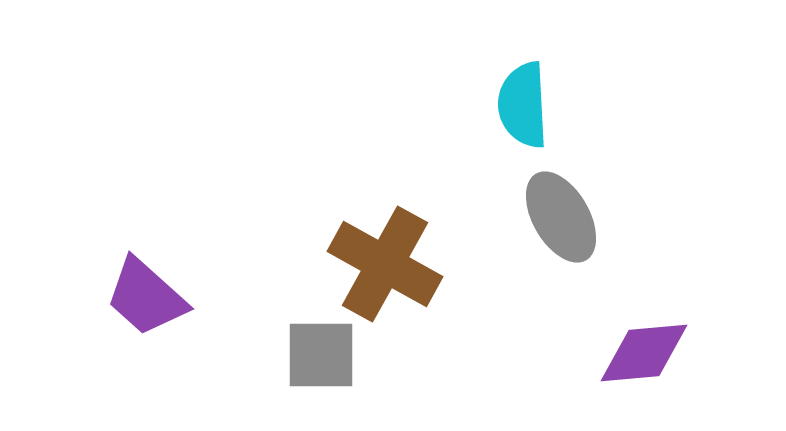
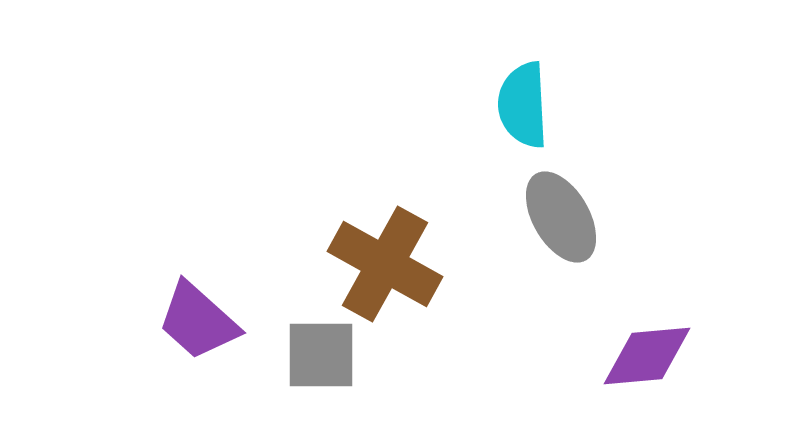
purple trapezoid: moved 52 px right, 24 px down
purple diamond: moved 3 px right, 3 px down
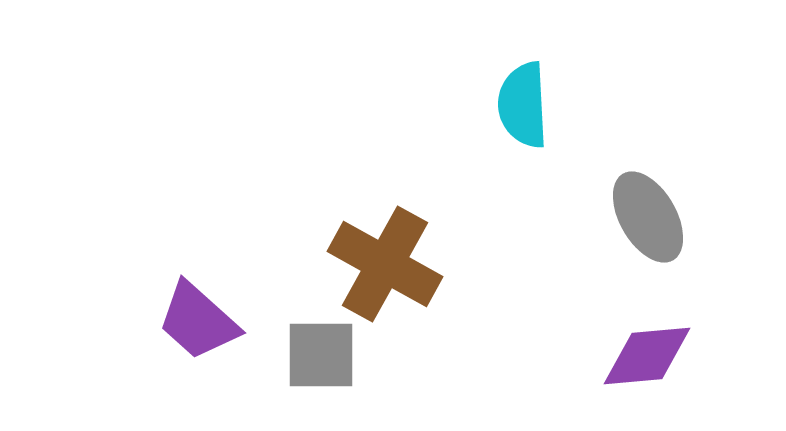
gray ellipse: moved 87 px right
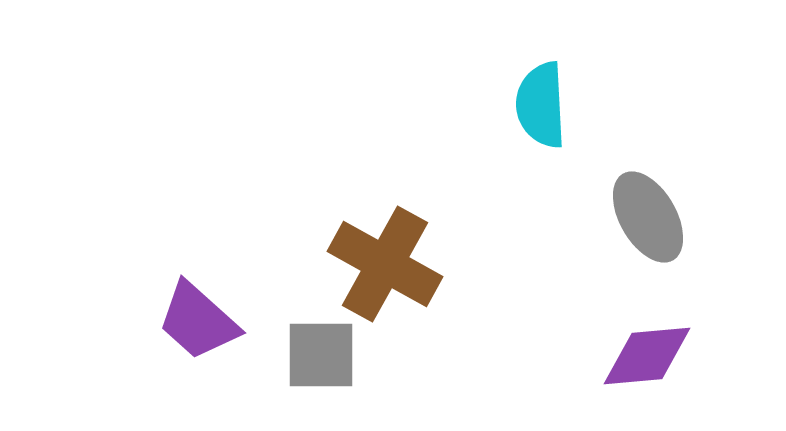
cyan semicircle: moved 18 px right
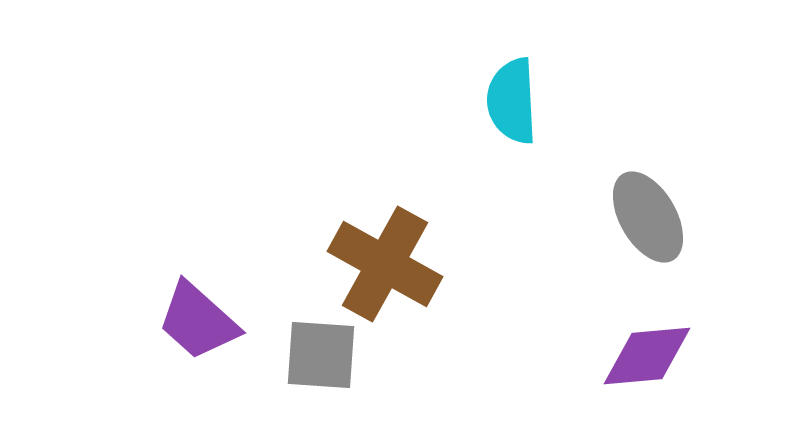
cyan semicircle: moved 29 px left, 4 px up
gray square: rotated 4 degrees clockwise
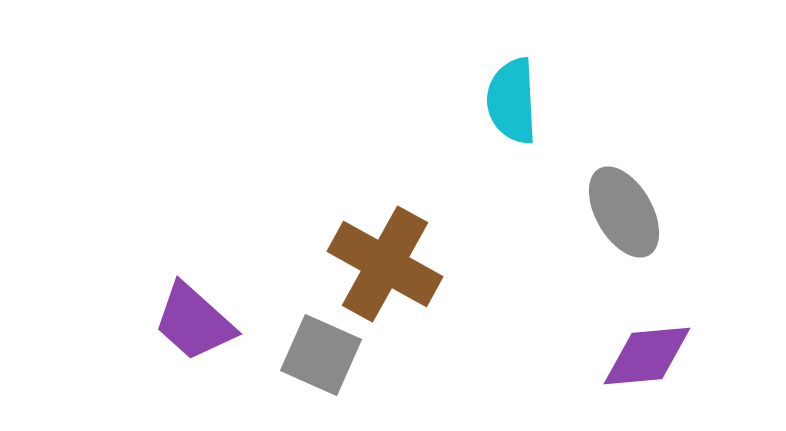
gray ellipse: moved 24 px left, 5 px up
purple trapezoid: moved 4 px left, 1 px down
gray square: rotated 20 degrees clockwise
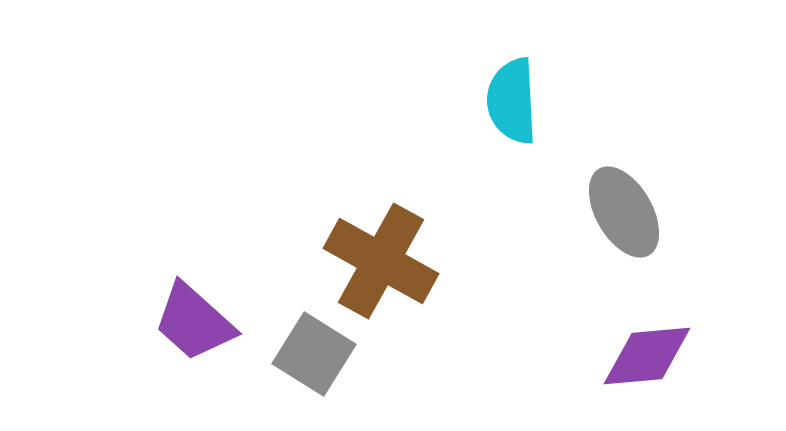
brown cross: moved 4 px left, 3 px up
gray square: moved 7 px left, 1 px up; rotated 8 degrees clockwise
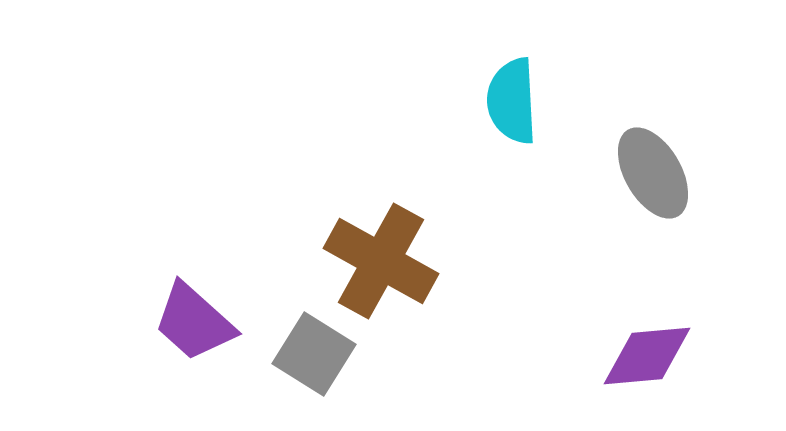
gray ellipse: moved 29 px right, 39 px up
